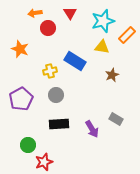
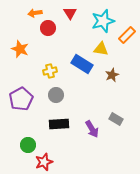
yellow triangle: moved 1 px left, 2 px down
blue rectangle: moved 7 px right, 3 px down
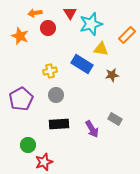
cyan star: moved 12 px left, 3 px down
orange star: moved 13 px up
brown star: rotated 16 degrees clockwise
gray rectangle: moved 1 px left
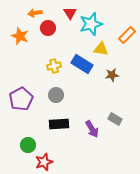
yellow cross: moved 4 px right, 5 px up
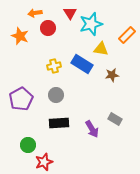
black rectangle: moved 1 px up
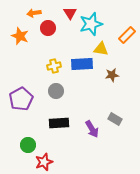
orange arrow: moved 1 px left
blue rectangle: rotated 35 degrees counterclockwise
gray circle: moved 4 px up
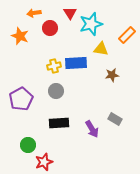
red circle: moved 2 px right
blue rectangle: moved 6 px left, 1 px up
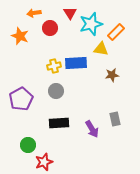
orange rectangle: moved 11 px left, 3 px up
gray rectangle: rotated 48 degrees clockwise
